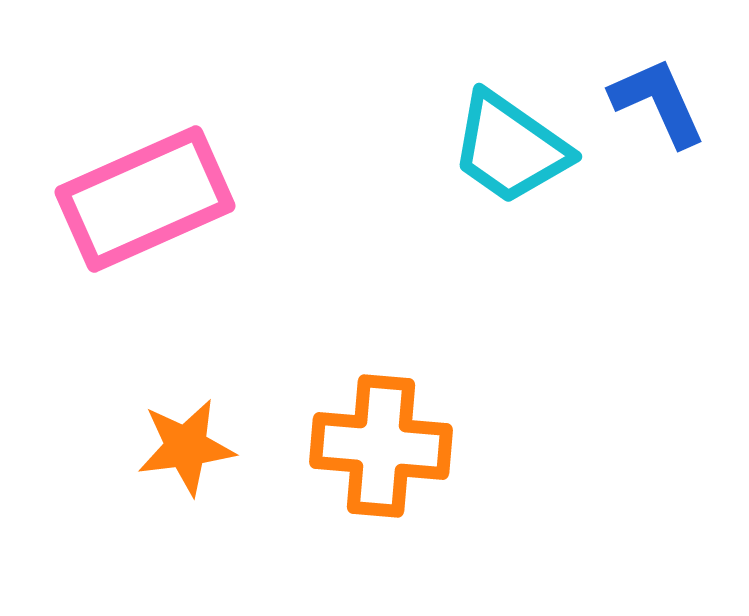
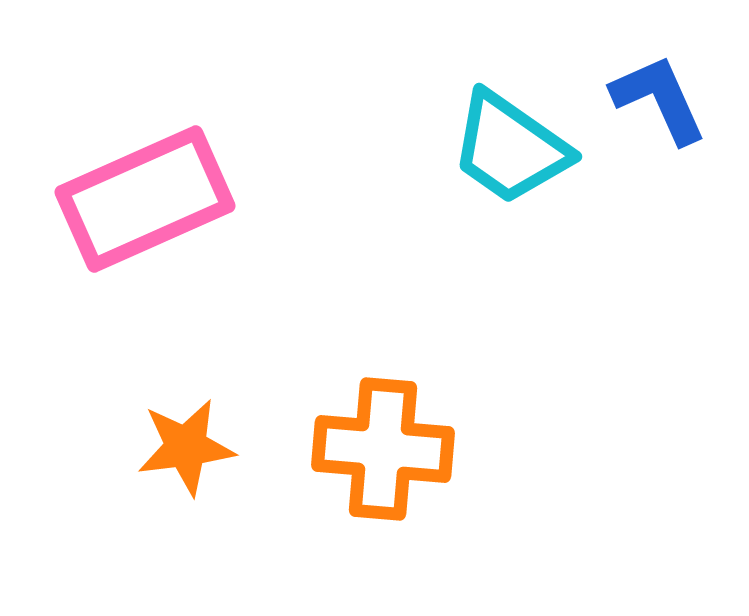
blue L-shape: moved 1 px right, 3 px up
orange cross: moved 2 px right, 3 px down
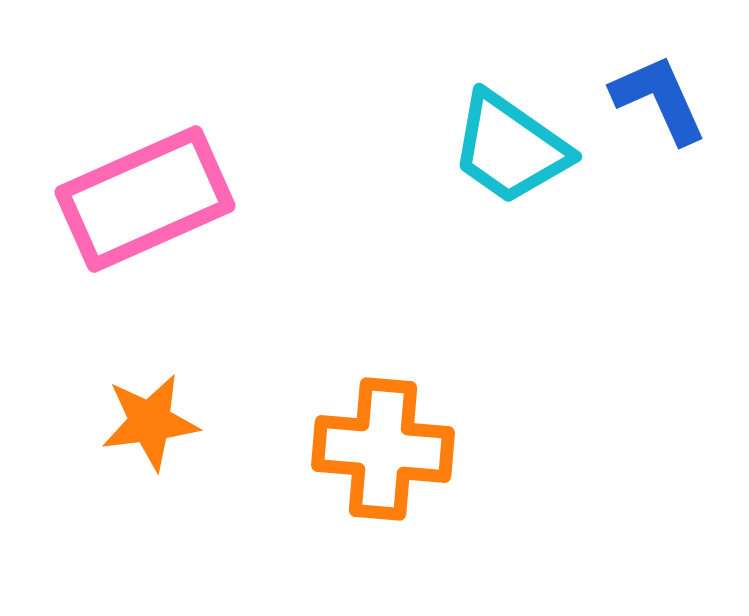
orange star: moved 36 px left, 25 px up
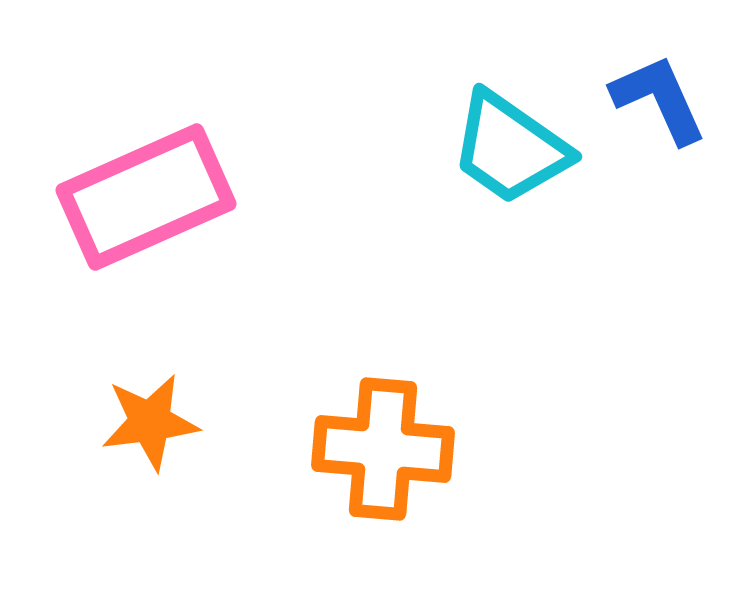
pink rectangle: moved 1 px right, 2 px up
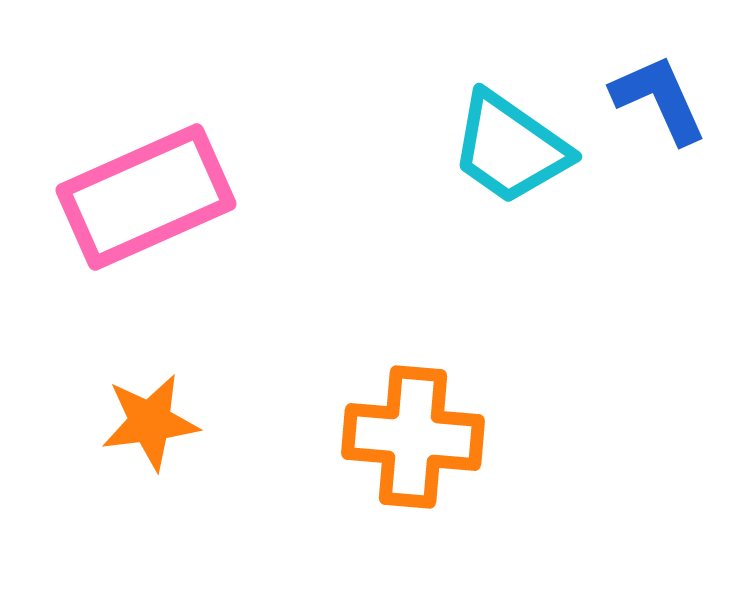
orange cross: moved 30 px right, 12 px up
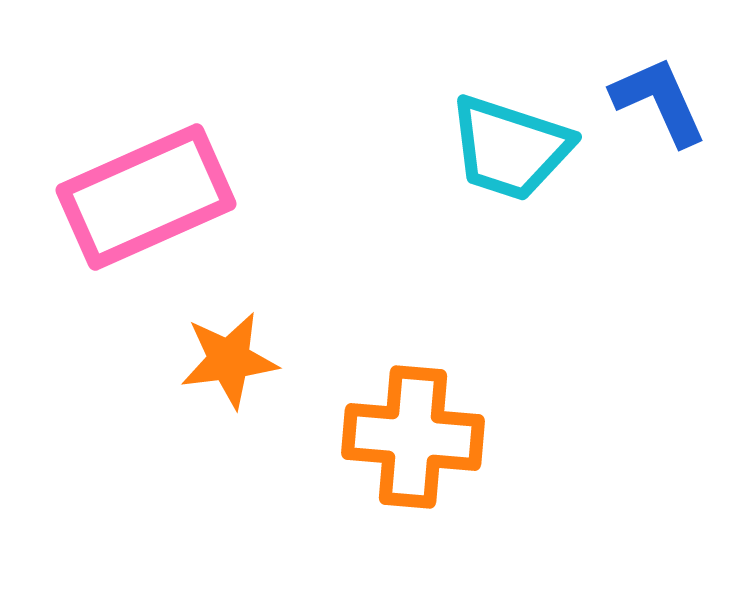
blue L-shape: moved 2 px down
cyan trapezoid: rotated 17 degrees counterclockwise
orange star: moved 79 px right, 62 px up
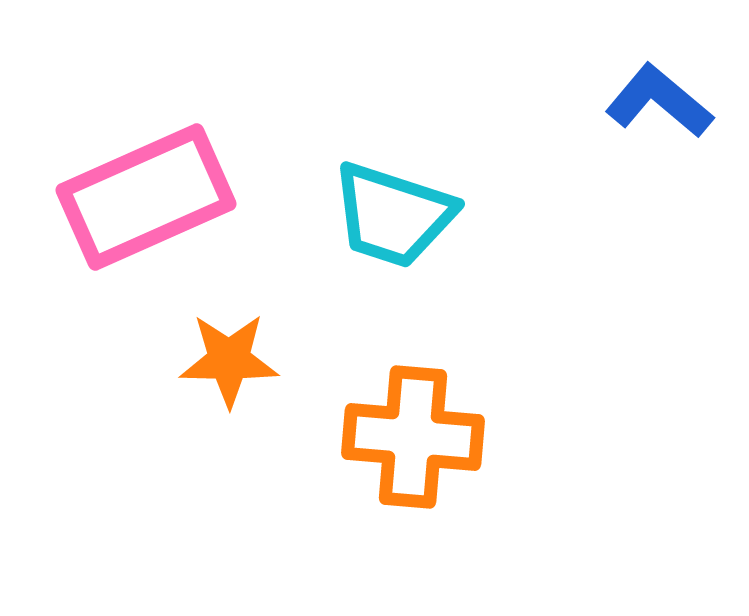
blue L-shape: rotated 26 degrees counterclockwise
cyan trapezoid: moved 117 px left, 67 px down
orange star: rotated 8 degrees clockwise
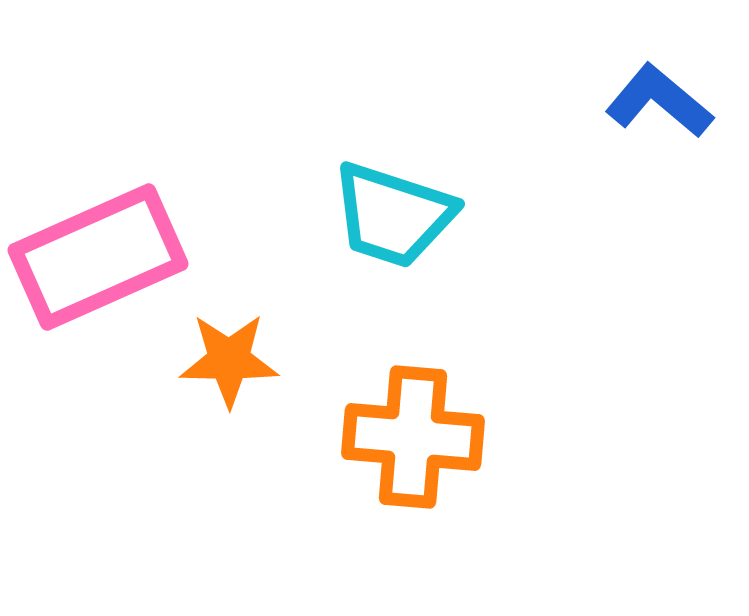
pink rectangle: moved 48 px left, 60 px down
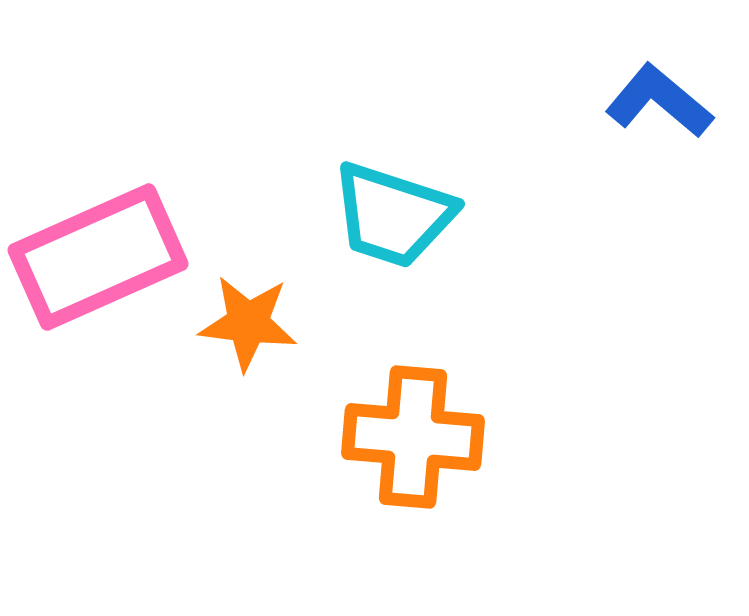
orange star: moved 19 px right, 37 px up; rotated 6 degrees clockwise
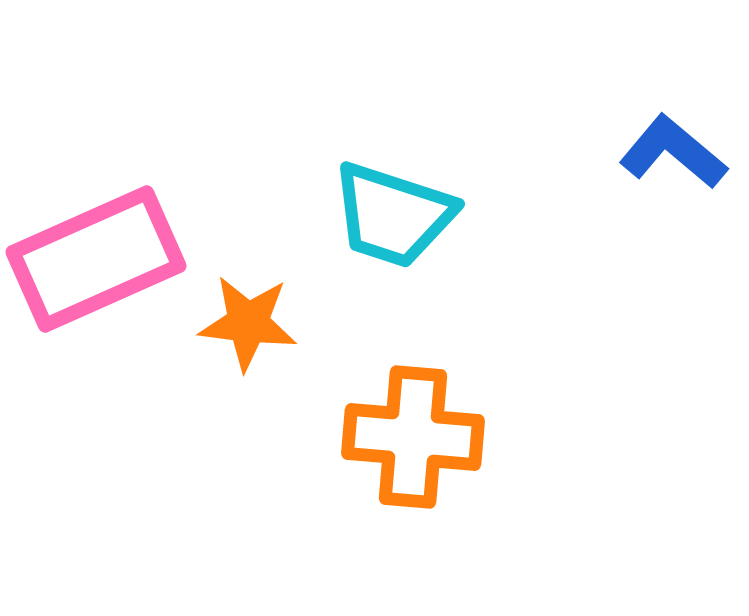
blue L-shape: moved 14 px right, 51 px down
pink rectangle: moved 2 px left, 2 px down
